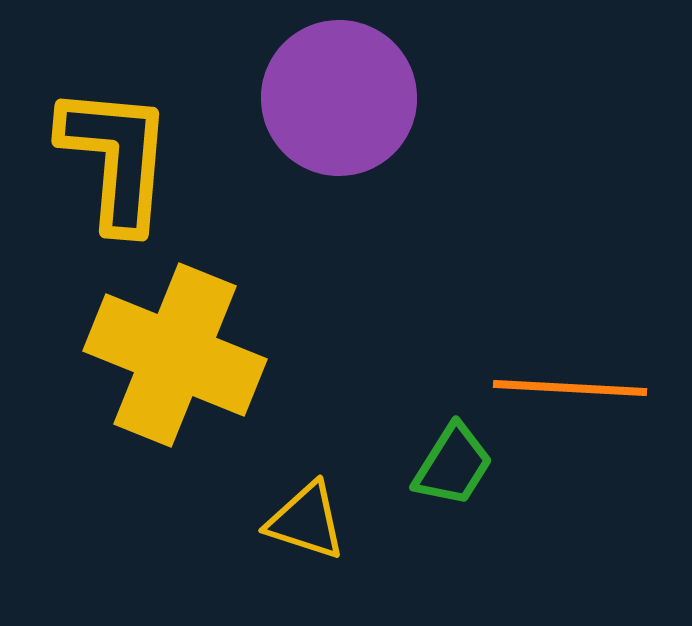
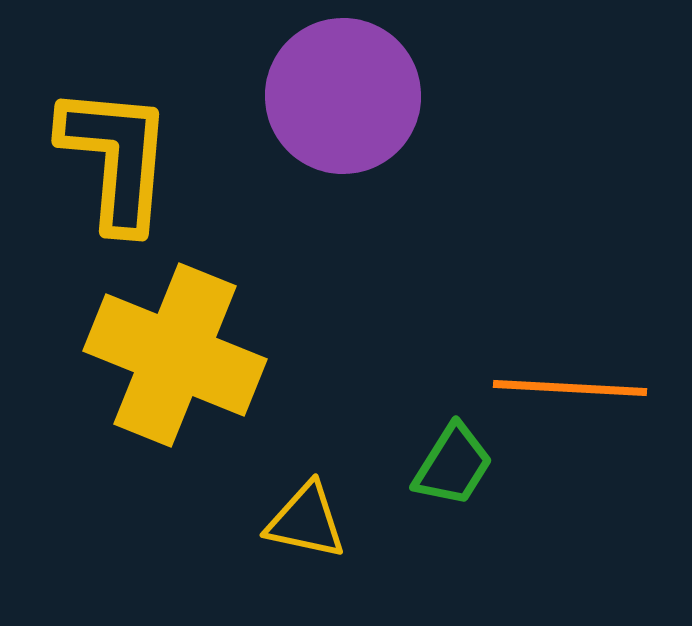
purple circle: moved 4 px right, 2 px up
yellow triangle: rotated 6 degrees counterclockwise
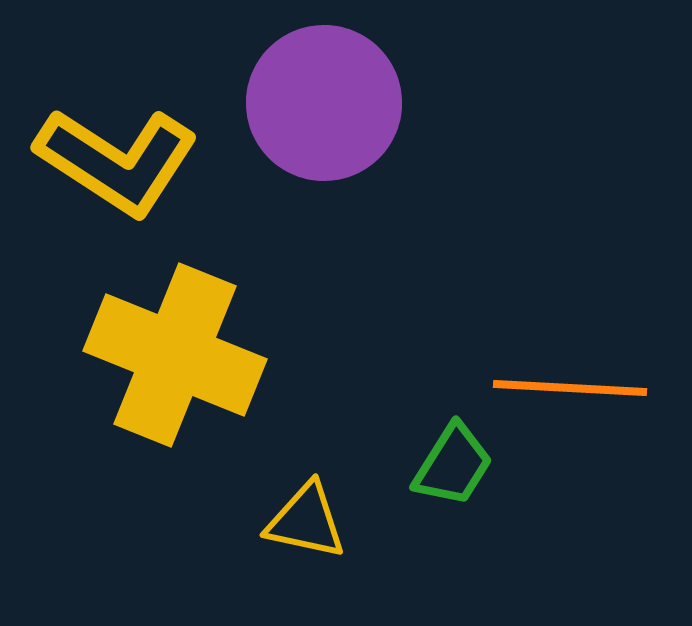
purple circle: moved 19 px left, 7 px down
yellow L-shape: moved 1 px right, 3 px down; rotated 118 degrees clockwise
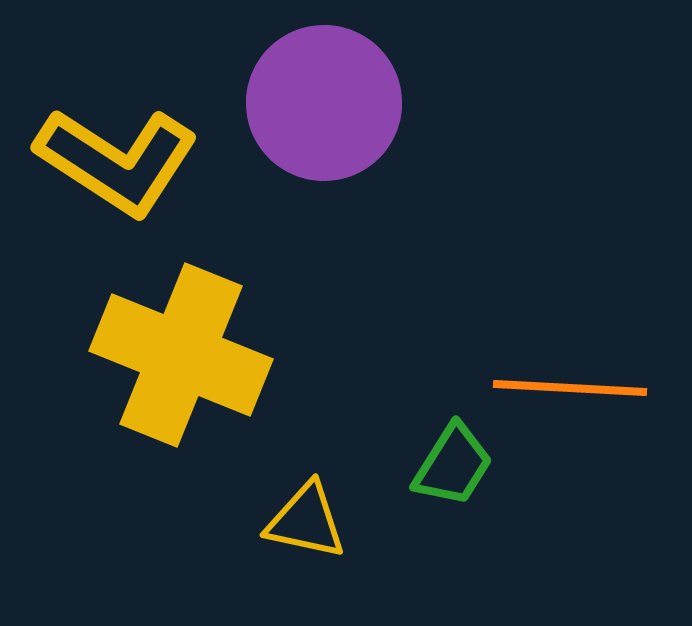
yellow cross: moved 6 px right
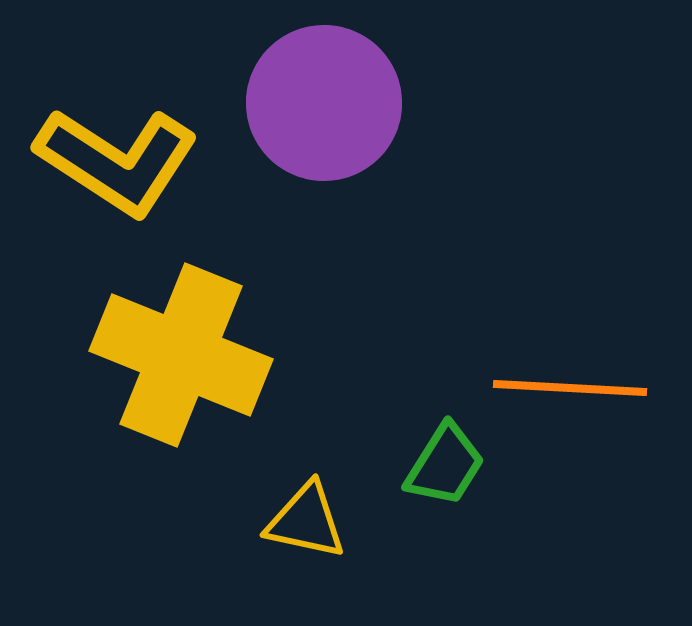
green trapezoid: moved 8 px left
